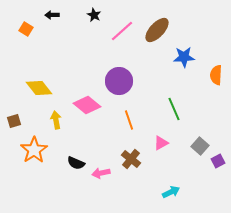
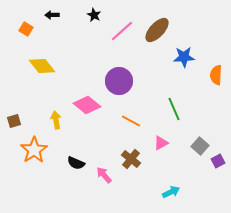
yellow diamond: moved 3 px right, 22 px up
orange line: moved 2 px right, 1 px down; rotated 42 degrees counterclockwise
pink arrow: moved 3 px right, 2 px down; rotated 60 degrees clockwise
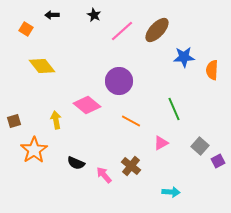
orange semicircle: moved 4 px left, 5 px up
brown cross: moved 7 px down
cyan arrow: rotated 30 degrees clockwise
